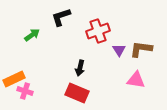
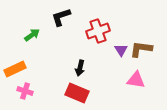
purple triangle: moved 2 px right
orange rectangle: moved 1 px right, 10 px up
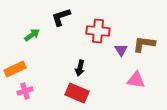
red cross: rotated 25 degrees clockwise
brown L-shape: moved 3 px right, 5 px up
pink cross: rotated 35 degrees counterclockwise
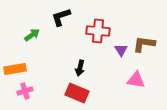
orange rectangle: rotated 15 degrees clockwise
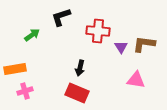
purple triangle: moved 3 px up
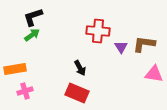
black L-shape: moved 28 px left
black arrow: rotated 42 degrees counterclockwise
pink triangle: moved 18 px right, 6 px up
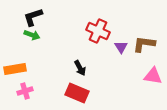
red cross: rotated 20 degrees clockwise
green arrow: rotated 56 degrees clockwise
pink triangle: moved 1 px left, 2 px down
